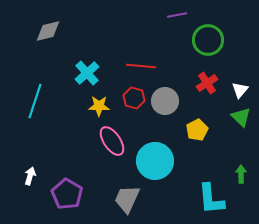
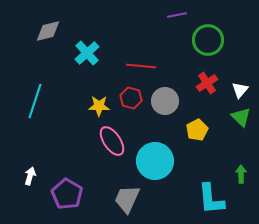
cyan cross: moved 20 px up
red hexagon: moved 3 px left
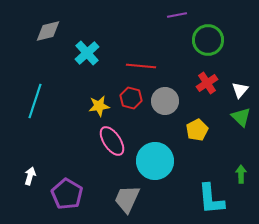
yellow star: rotated 10 degrees counterclockwise
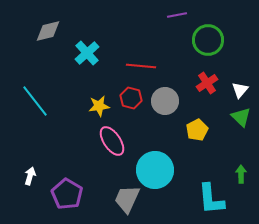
cyan line: rotated 56 degrees counterclockwise
cyan circle: moved 9 px down
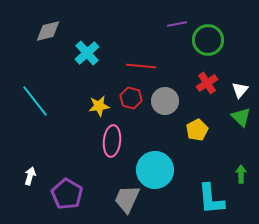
purple line: moved 9 px down
pink ellipse: rotated 40 degrees clockwise
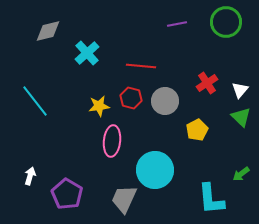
green circle: moved 18 px right, 18 px up
green arrow: rotated 126 degrees counterclockwise
gray trapezoid: moved 3 px left
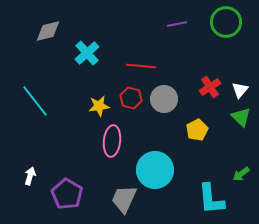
red cross: moved 3 px right, 4 px down
gray circle: moved 1 px left, 2 px up
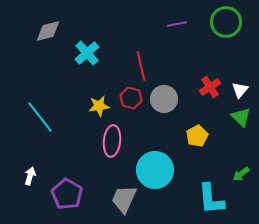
red line: rotated 72 degrees clockwise
cyan line: moved 5 px right, 16 px down
yellow pentagon: moved 6 px down
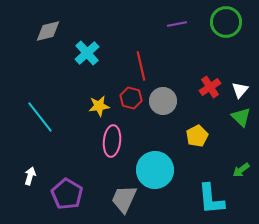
gray circle: moved 1 px left, 2 px down
green arrow: moved 4 px up
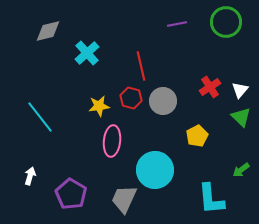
purple pentagon: moved 4 px right
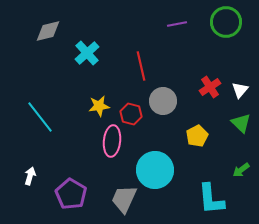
red hexagon: moved 16 px down
green triangle: moved 6 px down
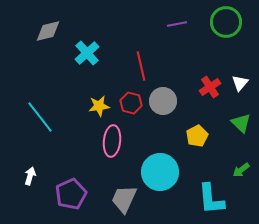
white triangle: moved 7 px up
red hexagon: moved 11 px up
cyan circle: moved 5 px right, 2 px down
purple pentagon: rotated 16 degrees clockwise
